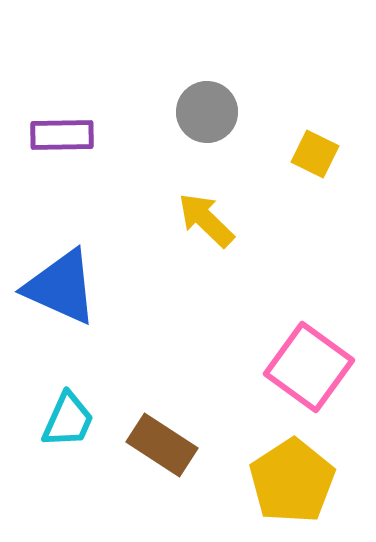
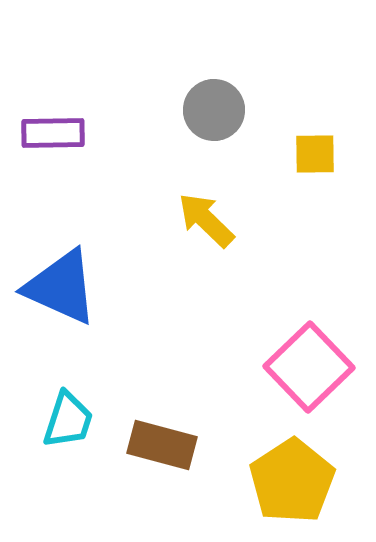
gray circle: moved 7 px right, 2 px up
purple rectangle: moved 9 px left, 2 px up
yellow square: rotated 27 degrees counterclockwise
pink square: rotated 10 degrees clockwise
cyan trapezoid: rotated 6 degrees counterclockwise
brown rectangle: rotated 18 degrees counterclockwise
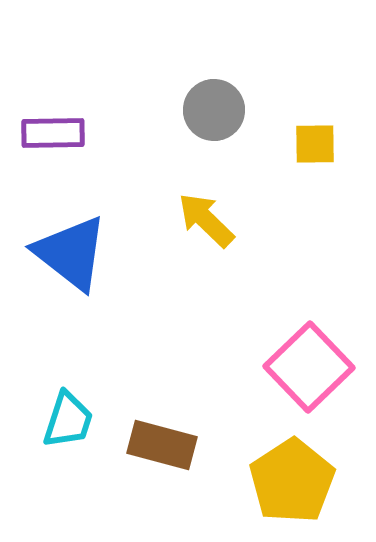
yellow square: moved 10 px up
blue triangle: moved 10 px right, 34 px up; rotated 14 degrees clockwise
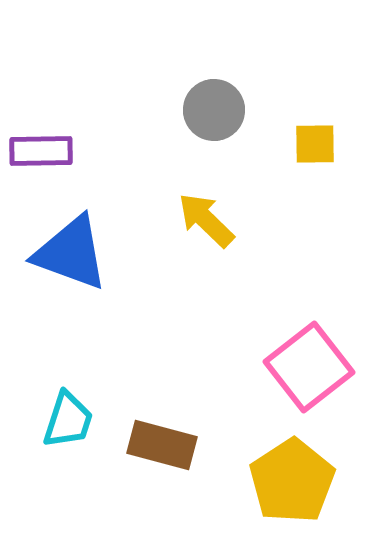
purple rectangle: moved 12 px left, 18 px down
blue triangle: rotated 18 degrees counterclockwise
pink square: rotated 6 degrees clockwise
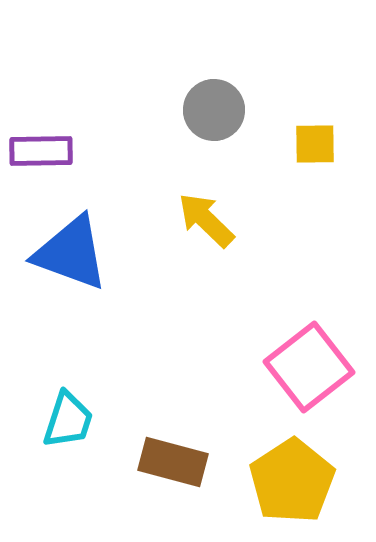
brown rectangle: moved 11 px right, 17 px down
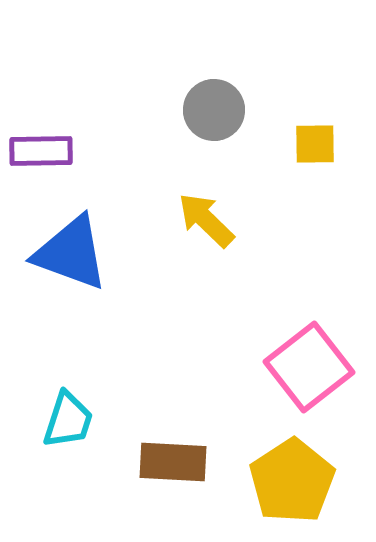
brown rectangle: rotated 12 degrees counterclockwise
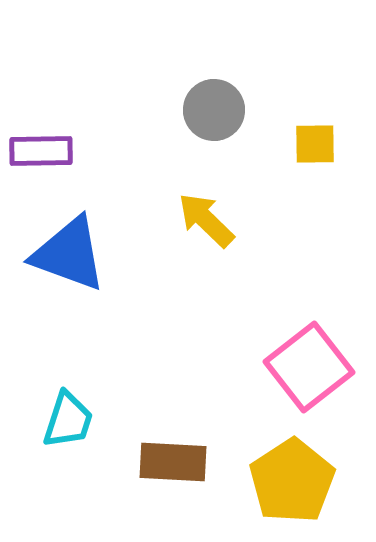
blue triangle: moved 2 px left, 1 px down
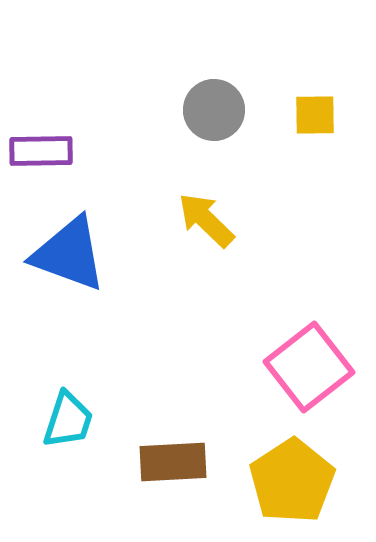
yellow square: moved 29 px up
brown rectangle: rotated 6 degrees counterclockwise
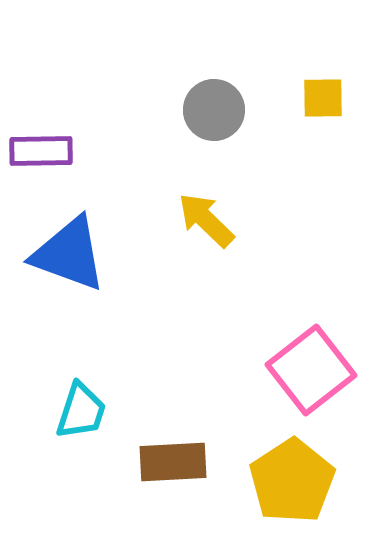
yellow square: moved 8 px right, 17 px up
pink square: moved 2 px right, 3 px down
cyan trapezoid: moved 13 px right, 9 px up
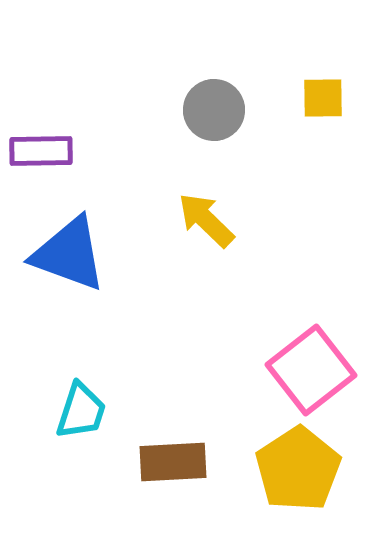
yellow pentagon: moved 6 px right, 12 px up
